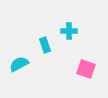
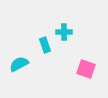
cyan cross: moved 5 px left, 1 px down
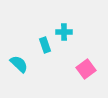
cyan semicircle: rotated 72 degrees clockwise
pink square: rotated 36 degrees clockwise
